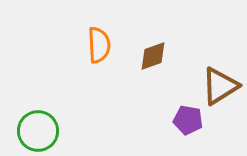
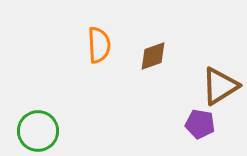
purple pentagon: moved 12 px right, 4 px down
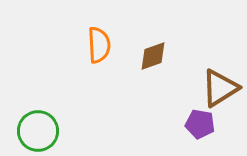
brown triangle: moved 2 px down
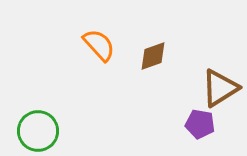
orange semicircle: rotated 39 degrees counterclockwise
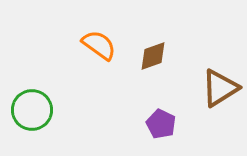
orange semicircle: rotated 12 degrees counterclockwise
purple pentagon: moved 39 px left; rotated 16 degrees clockwise
green circle: moved 6 px left, 21 px up
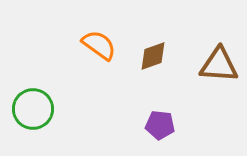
brown triangle: moved 1 px left, 23 px up; rotated 36 degrees clockwise
green circle: moved 1 px right, 1 px up
purple pentagon: moved 1 px left, 1 px down; rotated 20 degrees counterclockwise
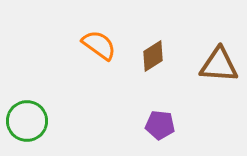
brown diamond: rotated 12 degrees counterclockwise
green circle: moved 6 px left, 12 px down
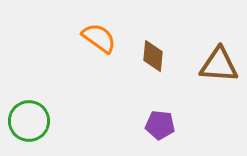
orange semicircle: moved 7 px up
brown diamond: rotated 52 degrees counterclockwise
green circle: moved 2 px right
